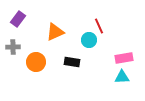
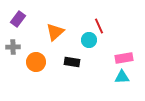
orange triangle: rotated 18 degrees counterclockwise
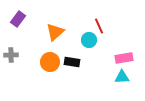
gray cross: moved 2 px left, 8 px down
orange circle: moved 14 px right
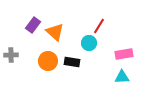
purple rectangle: moved 15 px right, 6 px down
red line: rotated 56 degrees clockwise
orange triangle: rotated 36 degrees counterclockwise
cyan circle: moved 3 px down
pink rectangle: moved 4 px up
orange circle: moved 2 px left, 1 px up
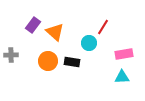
red line: moved 4 px right, 1 px down
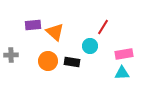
purple rectangle: rotated 49 degrees clockwise
cyan circle: moved 1 px right, 3 px down
cyan triangle: moved 4 px up
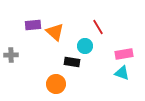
red line: moved 5 px left; rotated 63 degrees counterclockwise
cyan circle: moved 5 px left
orange circle: moved 8 px right, 23 px down
cyan triangle: rotated 21 degrees clockwise
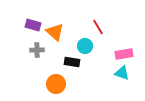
purple rectangle: rotated 21 degrees clockwise
gray cross: moved 26 px right, 5 px up
